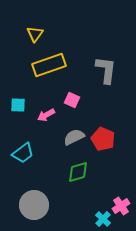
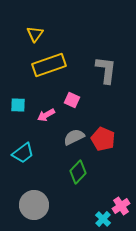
green diamond: rotated 30 degrees counterclockwise
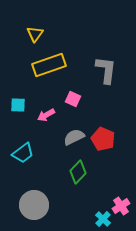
pink square: moved 1 px right, 1 px up
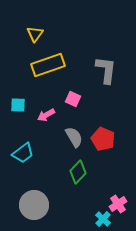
yellow rectangle: moved 1 px left
gray semicircle: rotated 85 degrees clockwise
pink cross: moved 3 px left, 2 px up
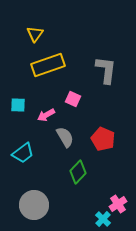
gray semicircle: moved 9 px left
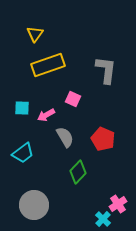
cyan square: moved 4 px right, 3 px down
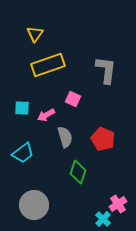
gray semicircle: rotated 15 degrees clockwise
green diamond: rotated 25 degrees counterclockwise
